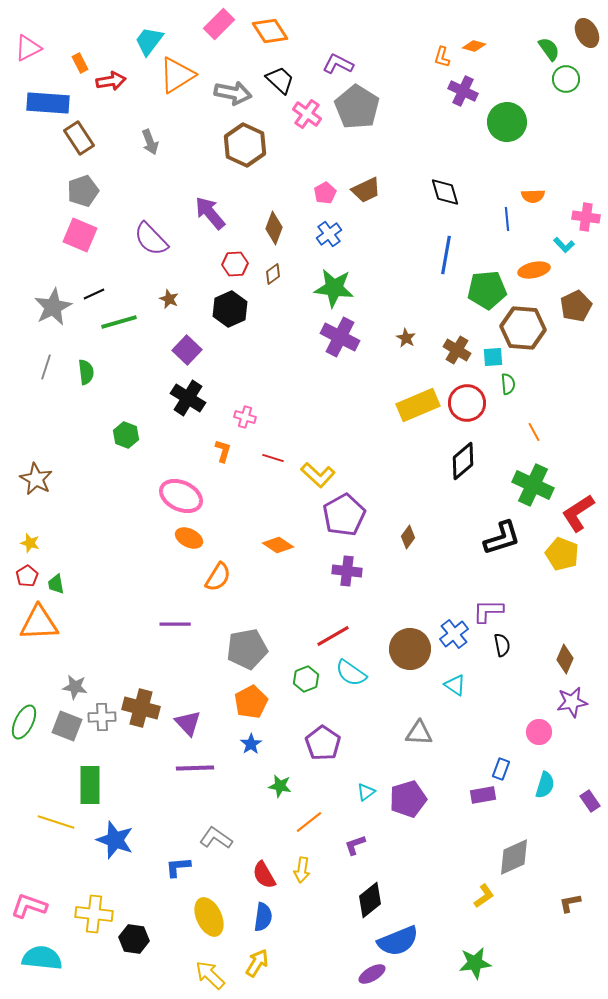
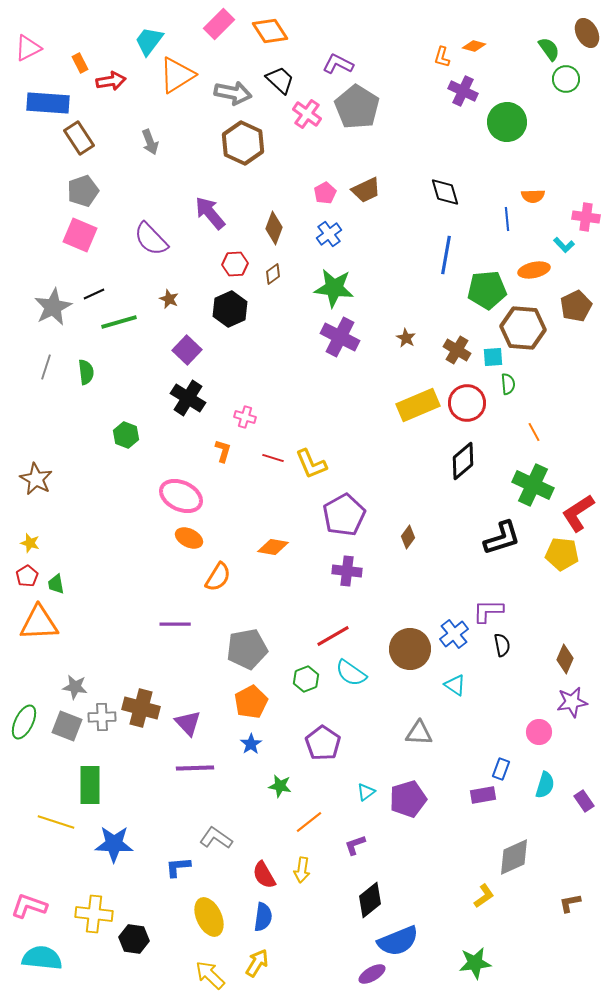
brown hexagon at (245, 145): moved 2 px left, 2 px up
yellow L-shape at (318, 475): moved 7 px left, 11 px up; rotated 24 degrees clockwise
orange diamond at (278, 545): moved 5 px left, 2 px down; rotated 24 degrees counterclockwise
yellow pentagon at (562, 554): rotated 16 degrees counterclockwise
purple rectangle at (590, 801): moved 6 px left
blue star at (115, 840): moved 1 px left, 4 px down; rotated 18 degrees counterclockwise
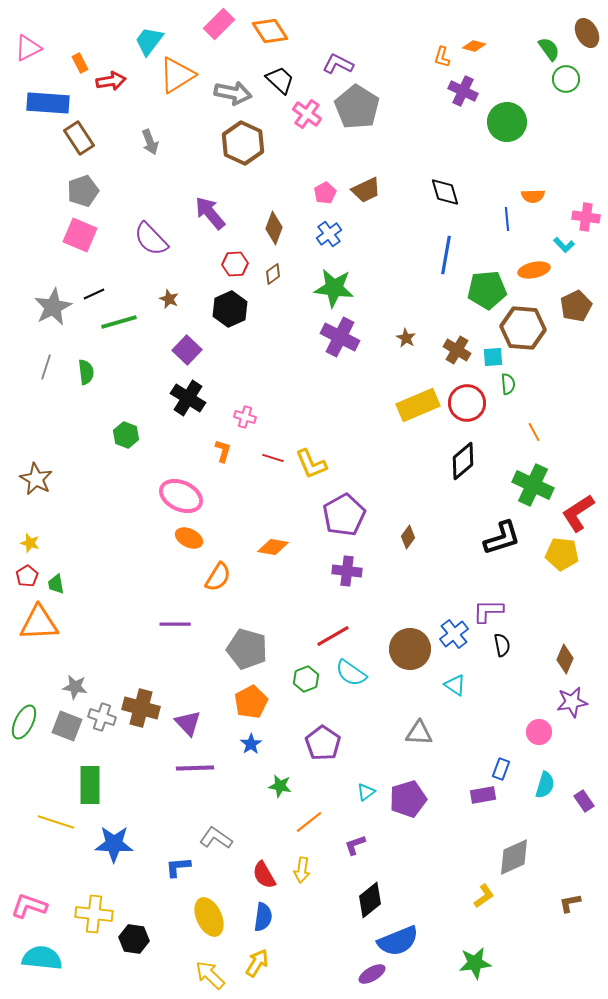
gray pentagon at (247, 649): rotated 27 degrees clockwise
gray cross at (102, 717): rotated 20 degrees clockwise
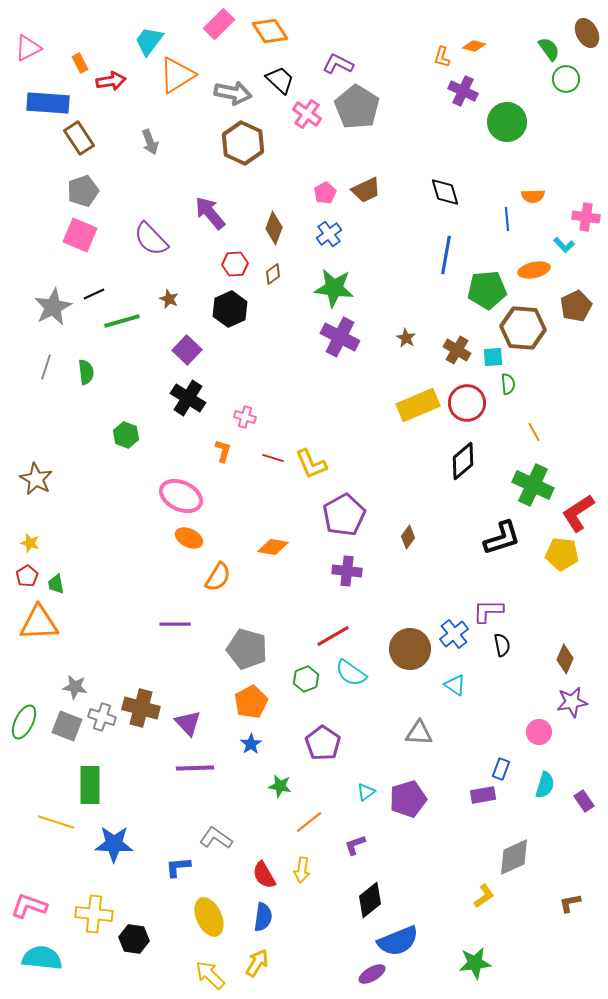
green line at (119, 322): moved 3 px right, 1 px up
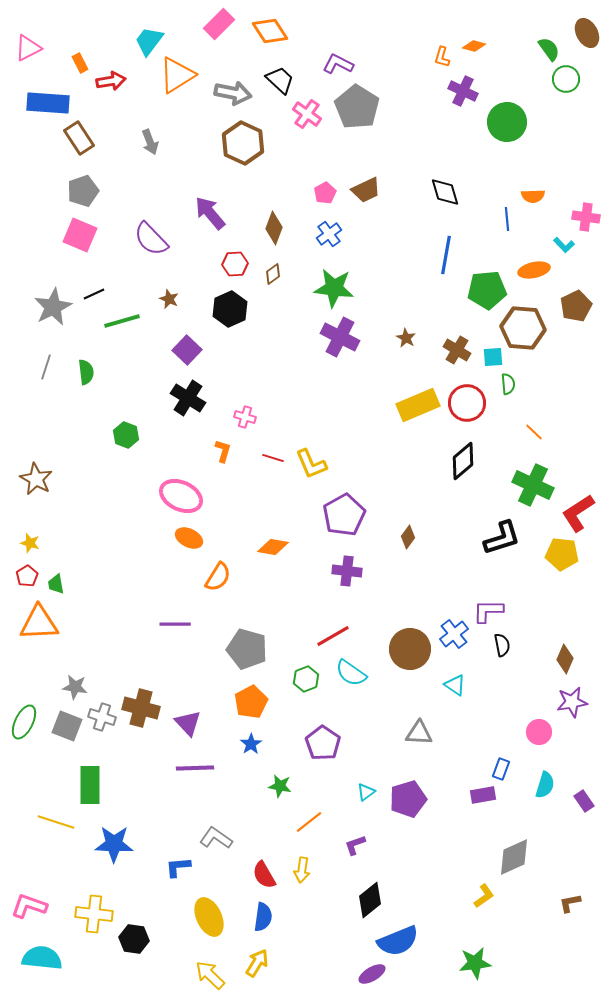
orange line at (534, 432): rotated 18 degrees counterclockwise
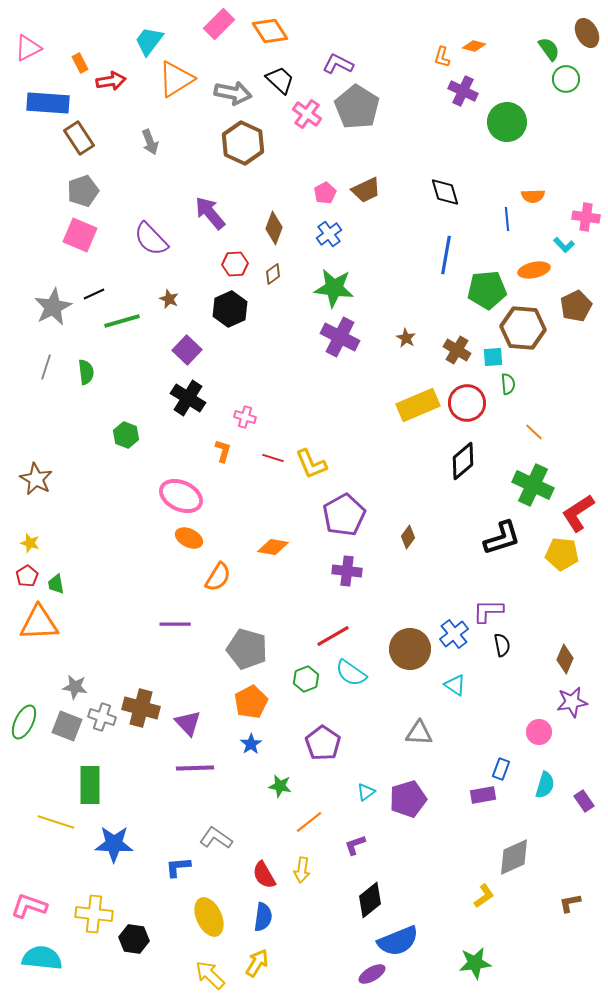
orange triangle at (177, 75): moved 1 px left, 4 px down
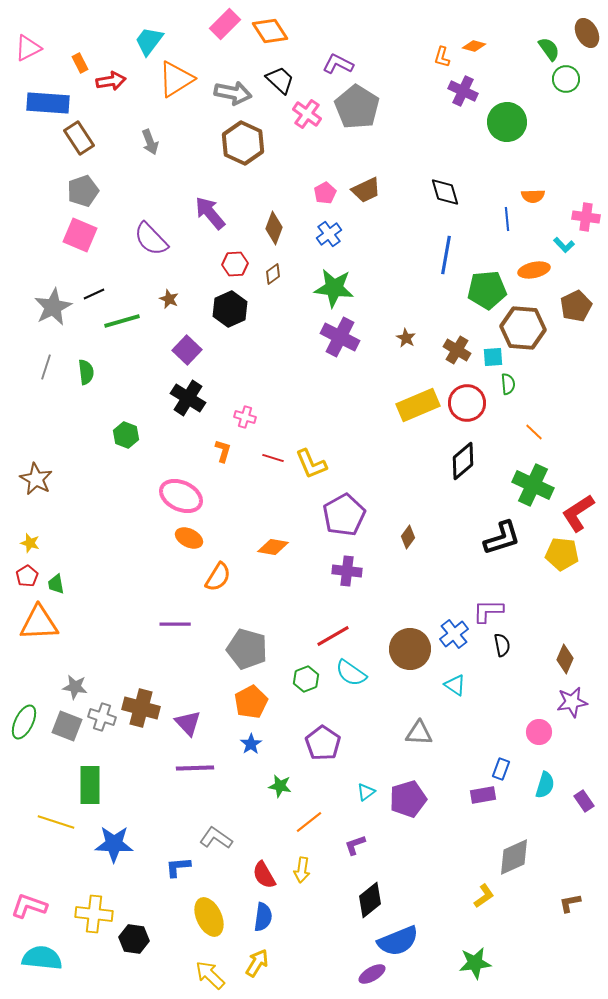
pink rectangle at (219, 24): moved 6 px right
